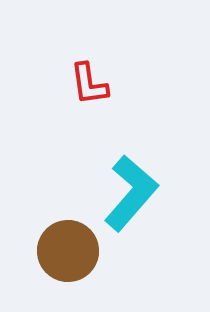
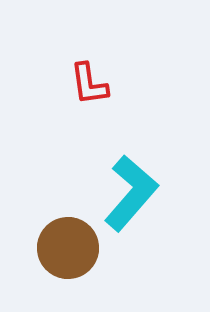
brown circle: moved 3 px up
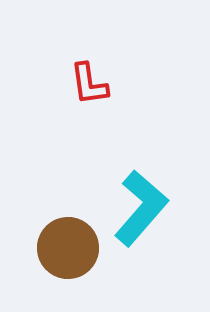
cyan L-shape: moved 10 px right, 15 px down
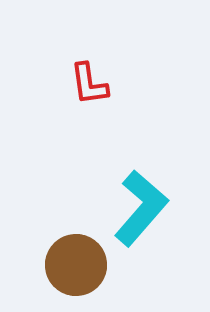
brown circle: moved 8 px right, 17 px down
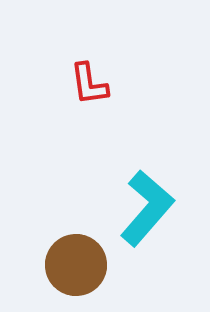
cyan L-shape: moved 6 px right
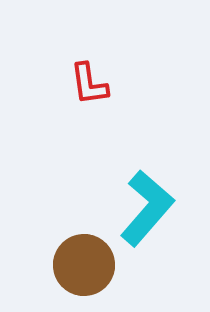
brown circle: moved 8 px right
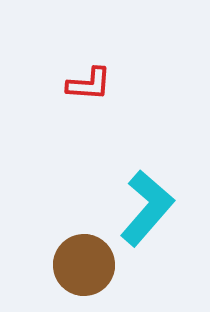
red L-shape: rotated 78 degrees counterclockwise
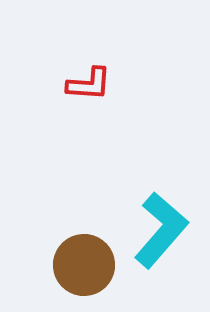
cyan L-shape: moved 14 px right, 22 px down
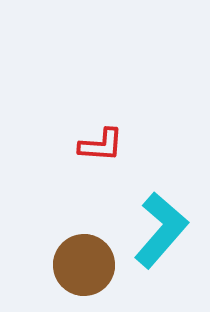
red L-shape: moved 12 px right, 61 px down
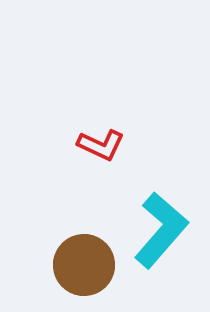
red L-shape: rotated 21 degrees clockwise
